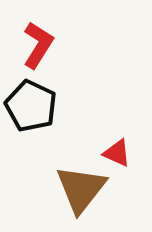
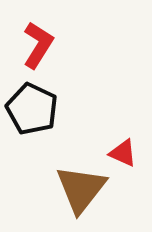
black pentagon: moved 1 px right, 3 px down
red triangle: moved 6 px right
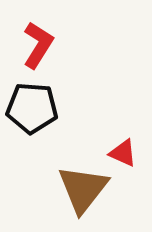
black pentagon: moved 1 px up; rotated 21 degrees counterclockwise
brown triangle: moved 2 px right
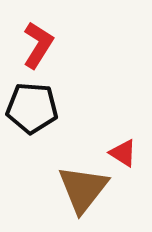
red triangle: rotated 8 degrees clockwise
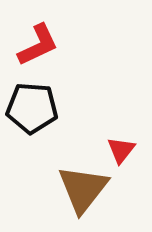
red L-shape: rotated 33 degrees clockwise
red triangle: moved 2 px left, 3 px up; rotated 36 degrees clockwise
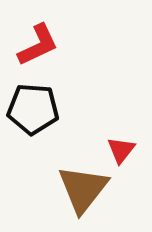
black pentagon: moved 1 px right, 1 px down
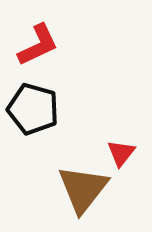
black pentagon: rotated 12 degrees clockwise
red triangle: moved 3 px down
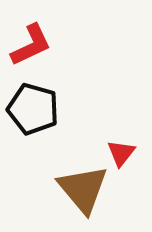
red L-shape: moved 7 px left
brown triangle: rotated 18 degrees counterclockwise
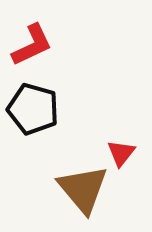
red L-shape: moved 1 px right
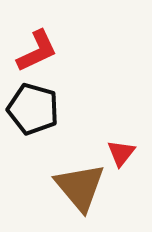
red L-shape: moved 5 px right, 6 px down
brown triangle: moved 3 px left, 2 px up
